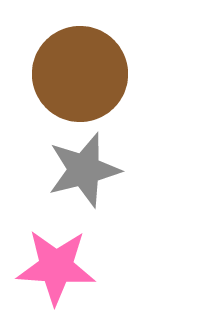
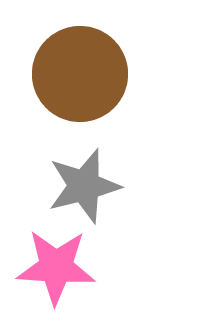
gray star: moved 16 px down
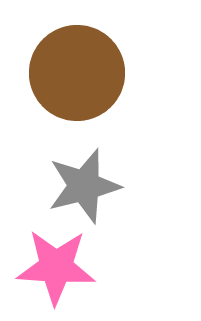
brown circle: moved 3 px left, 1 px up
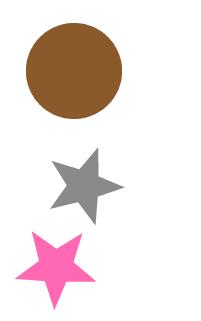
brown circle: moved 3 px left, 2 px up
